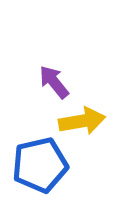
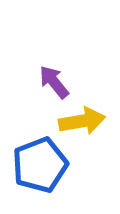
blue pentagon: rotated 8 degrees counterclockwise
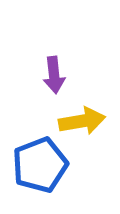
purple arrow: moved 7 px up; rotated 147 degrees counterclockwise
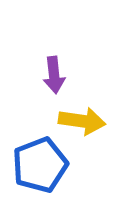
yellow arrow: rotated 18 degrees clockwise
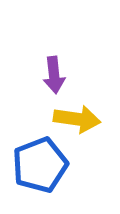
yellow arrow: moved 5 px left, 2 px up
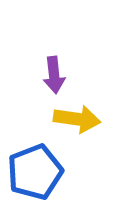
blue pentagon: moved 5 px left, 7 px down
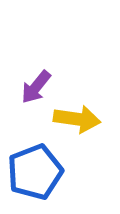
purple arrow: moved 18 px left, 12 px down; rotated 45 degrees clockwise
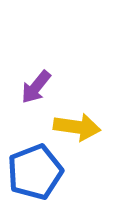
yellow arrow: moved 8 px down
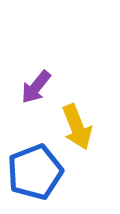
yellow arrow: rotated 60 degrees clockwise
